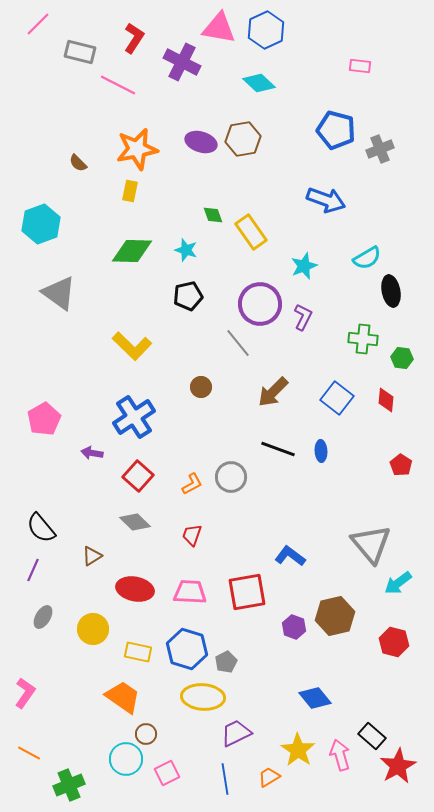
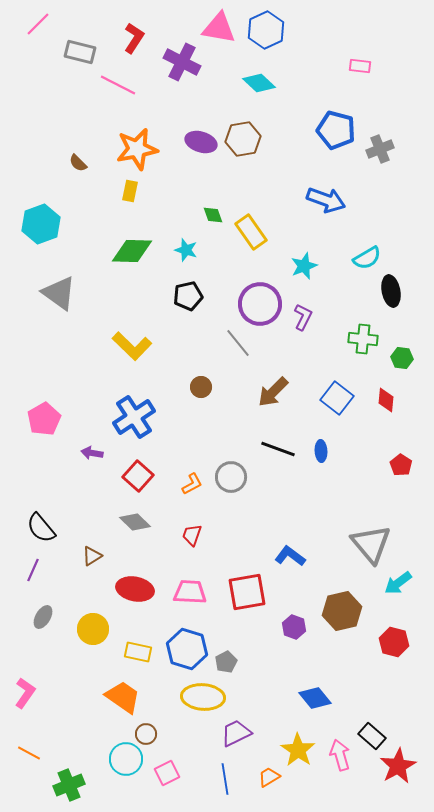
brown hexagon at (335, 616): moved 7 px right, 5 px up
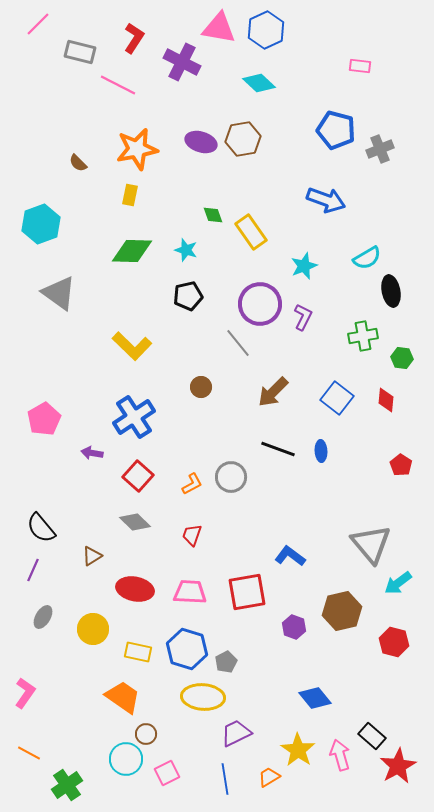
yellow rectangle at (130, 191): moved 4 px down
green cross at (363, 339): moved 3 px up; rotated 16 degrees counterclockwise
green cross at (69, 785): moved 2 px left; rotated 12 degrees counterclockwise
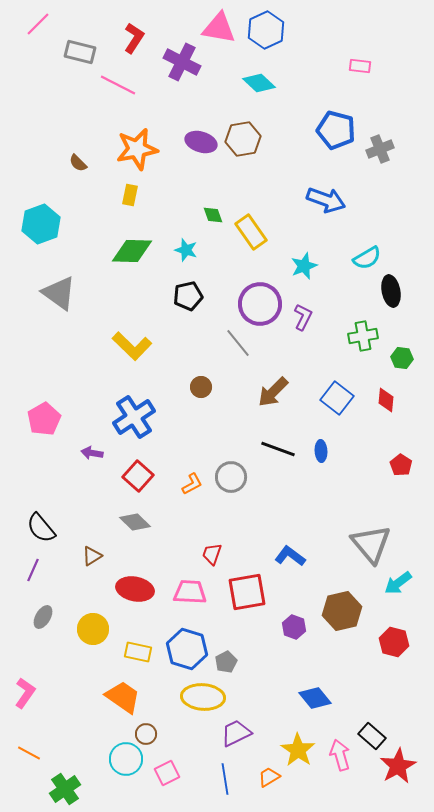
red trapezoid at (192, 535): moved 20 px right, 19 px down
green cross at (67, 785): moved 2 px left, 4 px down
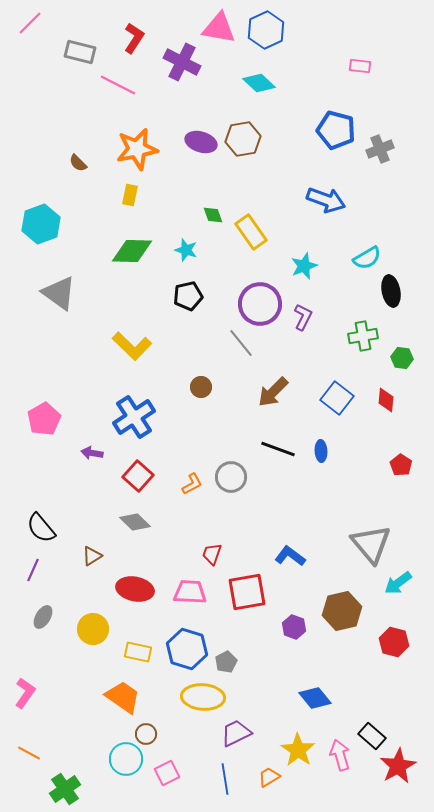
pink line at (38, 24): moved 8 px left, 1 px up
gray line at (238, 343): moved 3 px right
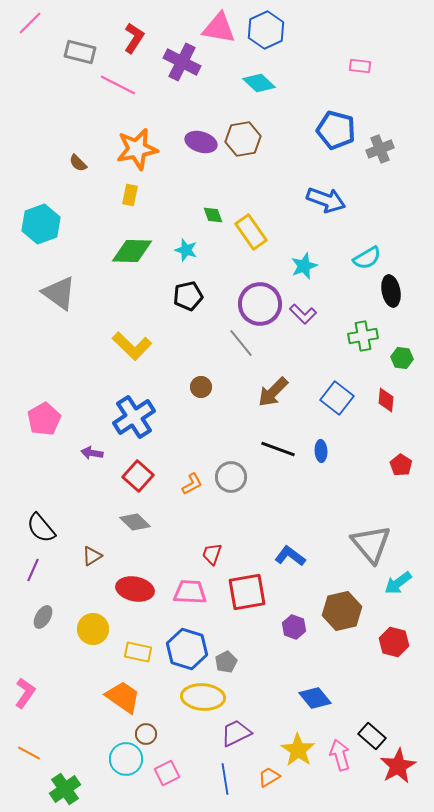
purple L-shape at (303, 317): moved 3 px up; rotated 108 degrees clockwise
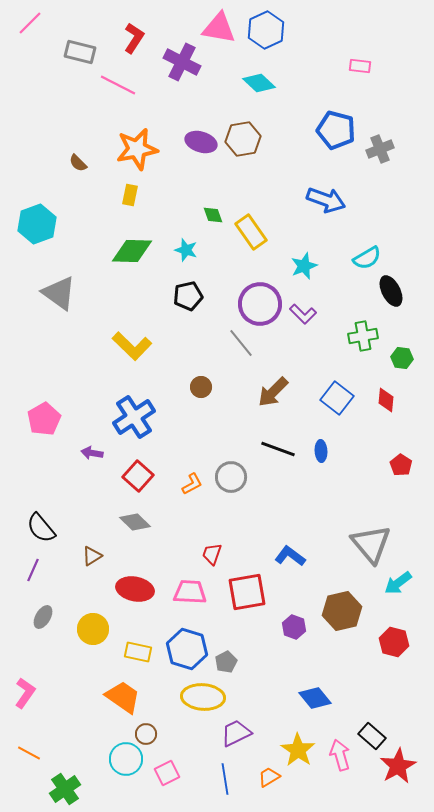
cyan hexagon at (41, 224): moved 4 px left
black ellipse at (391, 291): rotated 16 degrees counterclockwise
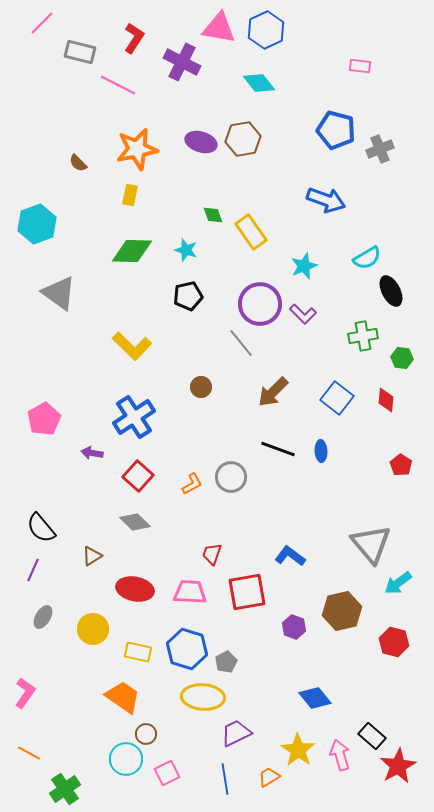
pink line at (30, 23): moved 12 px right
cyan diamond at (259, 83): rotated 8 degrees clockwise
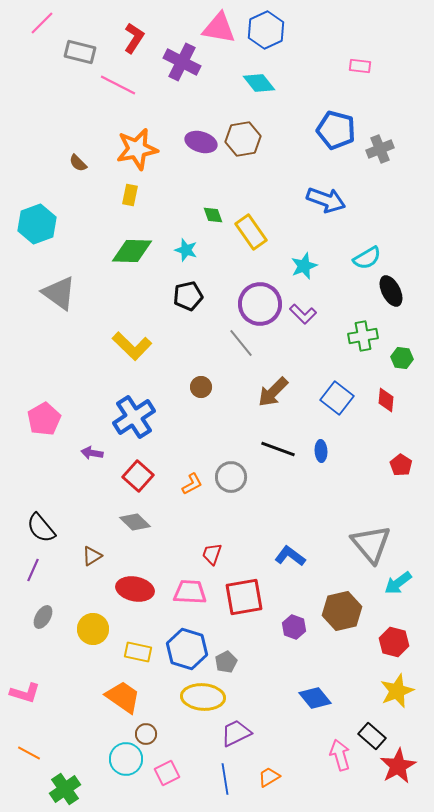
red square at (247, 592): moved 3 px left, 5 px down
pink L-shape at (25, 693): rotated 72 degrees clockwise
yellow star at (298, 750): moved 99 px right, 59 px up; rotated 16 degrees clockwise
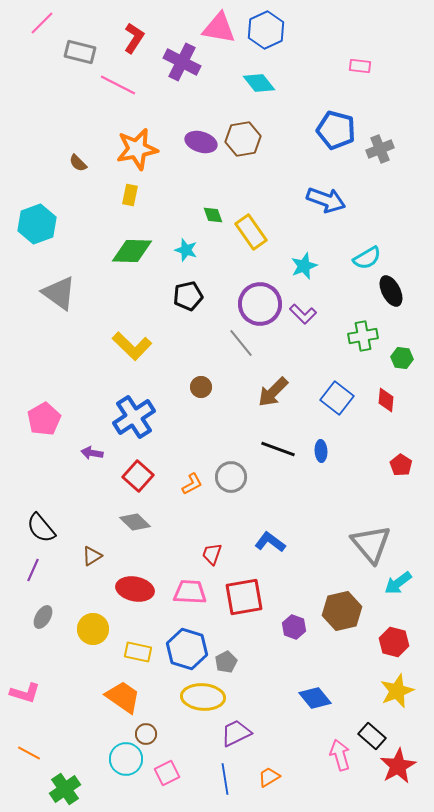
blue L-shape at (290, 556): moved 20 px left, 14 px up
